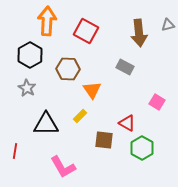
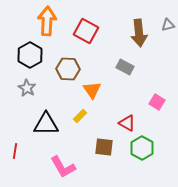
brown square: moved 7 px down
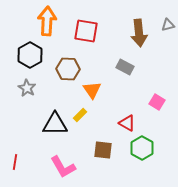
red square: rotated 20 degrees counterclockwise
yellow rectangle: moved 1 px up
black triangle: moved 9 px right
brown square: moved 1 px left, 3 px down
red line: moved 11 px down
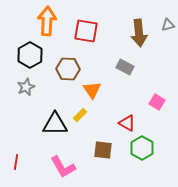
gray star: moved 1 px left, 1 px up; rotated 18 degrees clockwise
red line: moved 1 px right
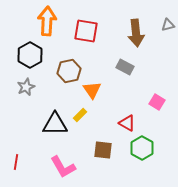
brown arrow: moved 3 px left
brown hexagon: moved 1 px right, 2 px down; rotated 15 degrees counterclockwise
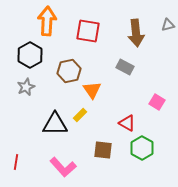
red square: moved 2 px right
pink L-shape: rotated 12 degrees counterclockwise
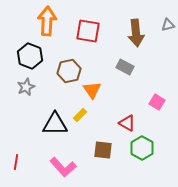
black hexagon: moved 1 px down; rotated 10 degrees counterclockwise
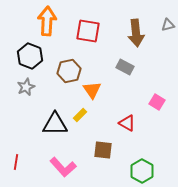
green hexagon: moved 23 px down
